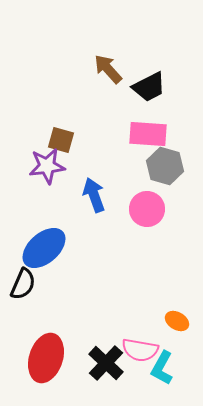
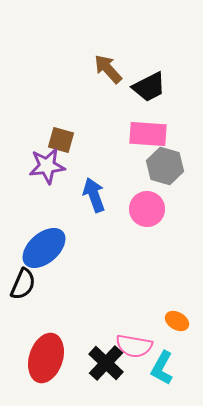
pink semicircle: moved 6 px left, 4 px up
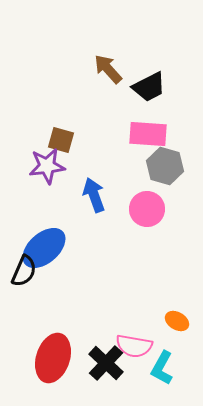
black semicircle: moved 1 px right, 13 px up
red ellipse: moved 7 px right
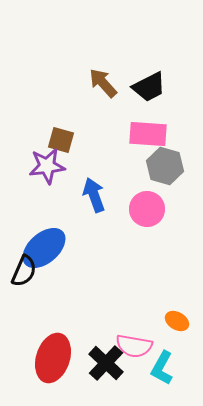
brown arrow: moved 5 px left, 14 px down
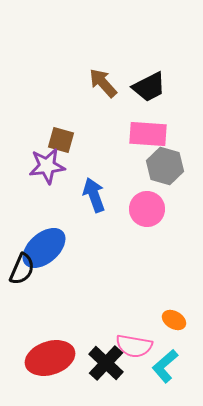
black semicircle: moved 2 px left, 2 px up
orange ellipse: moved 3 px left, 1 px up
red ellipse: moved 3 px left; rotated 54 degrees clockwise
cyan L-shape: moved 3 px right, 2 px up; rotated 20 degrees clockwise
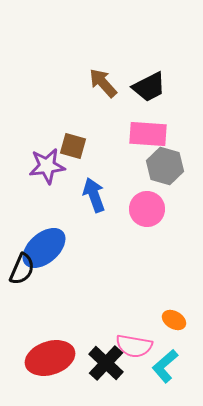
brown square: moved 12 px right, 6 px down
